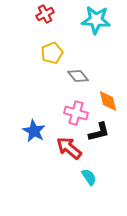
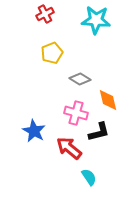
gray diamond: moved 2 px right, 3 px down; rotated 20 degrees counterclockwise
orange diamond: moved 1 px up
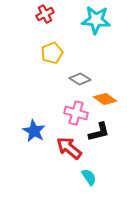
orange diamond: moved 3 px left, 1 px up; rotated 40 degrees counterclockwise
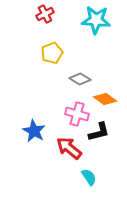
pink cross: moved 1 px right, 1 px down
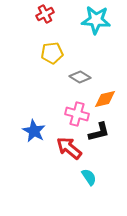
yellow pentagon: rotated 15 degrees clockwise
gray diamond: moved 2 px up
orange diamond: rotated 50 degrees counterclockwise
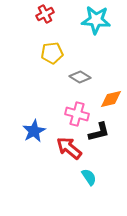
orange diamond: moved 6 px right
blue star: rotated 15 degrees clockwise
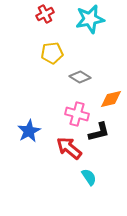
cyan star: moved 6 px left, 1 px up; rotated 16 degrees counterclockwise
blue star: moved 5 px left
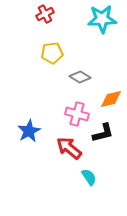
cyan star: moved 12 px right; rotated 8 degrees clockwise
black L-shape: moved 4 px right, 1 px down
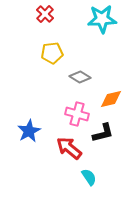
red cross: rotated 18 degrees counterclockwise
